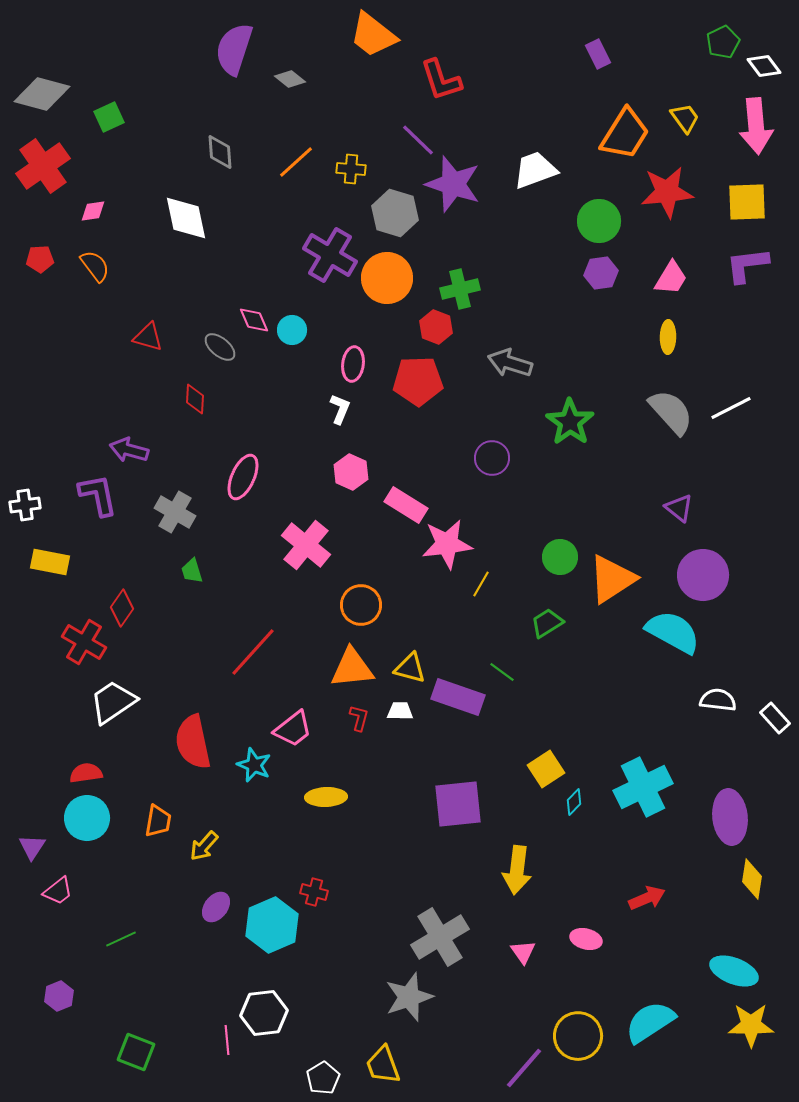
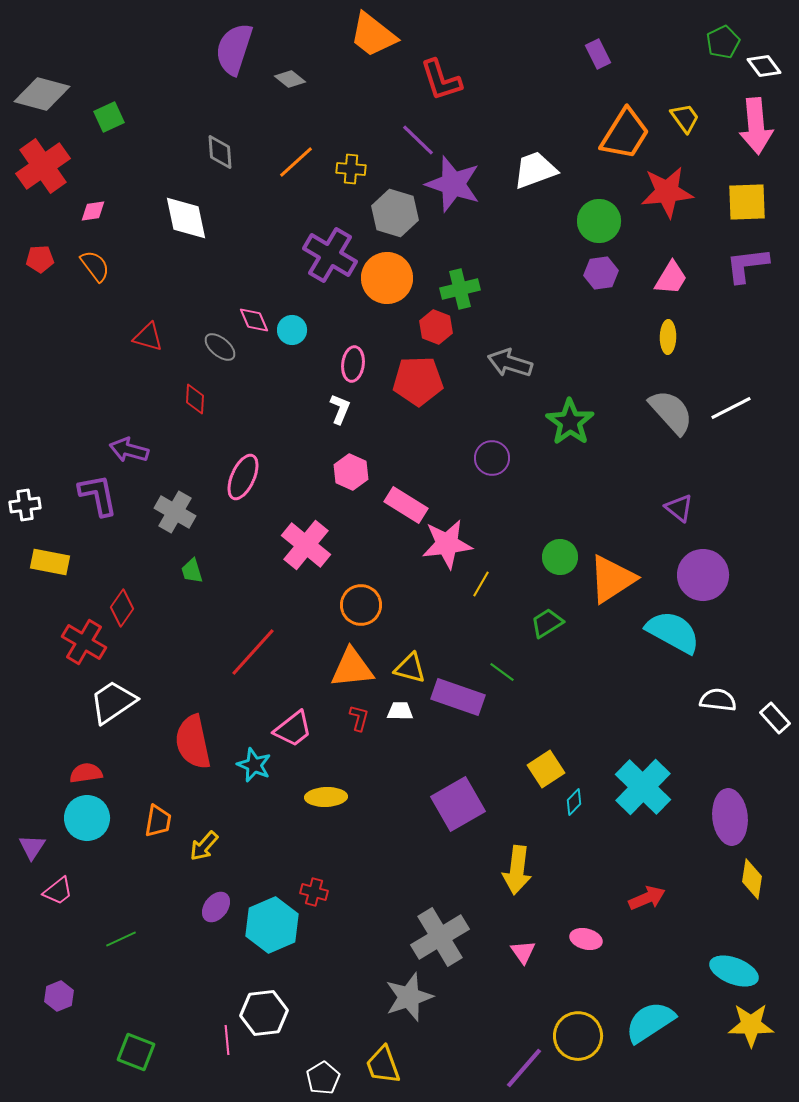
cyan cross at (643, 787): rotated 20 degrees counterclockwise
purple square at (458, 804): rotated 24 degrees counterclockwise
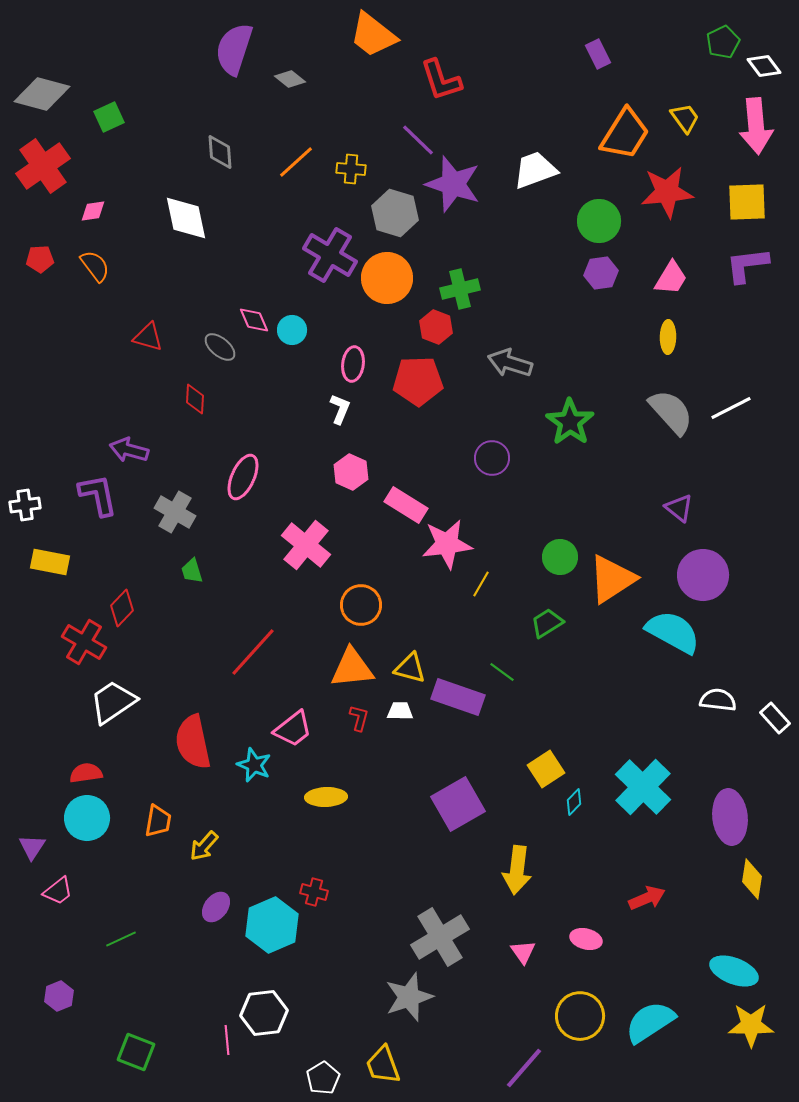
red diamond at (122, 608): rotated 9 degrees clockwise
yellow circle at (578, 1036): moved 2 px right, 20 px up
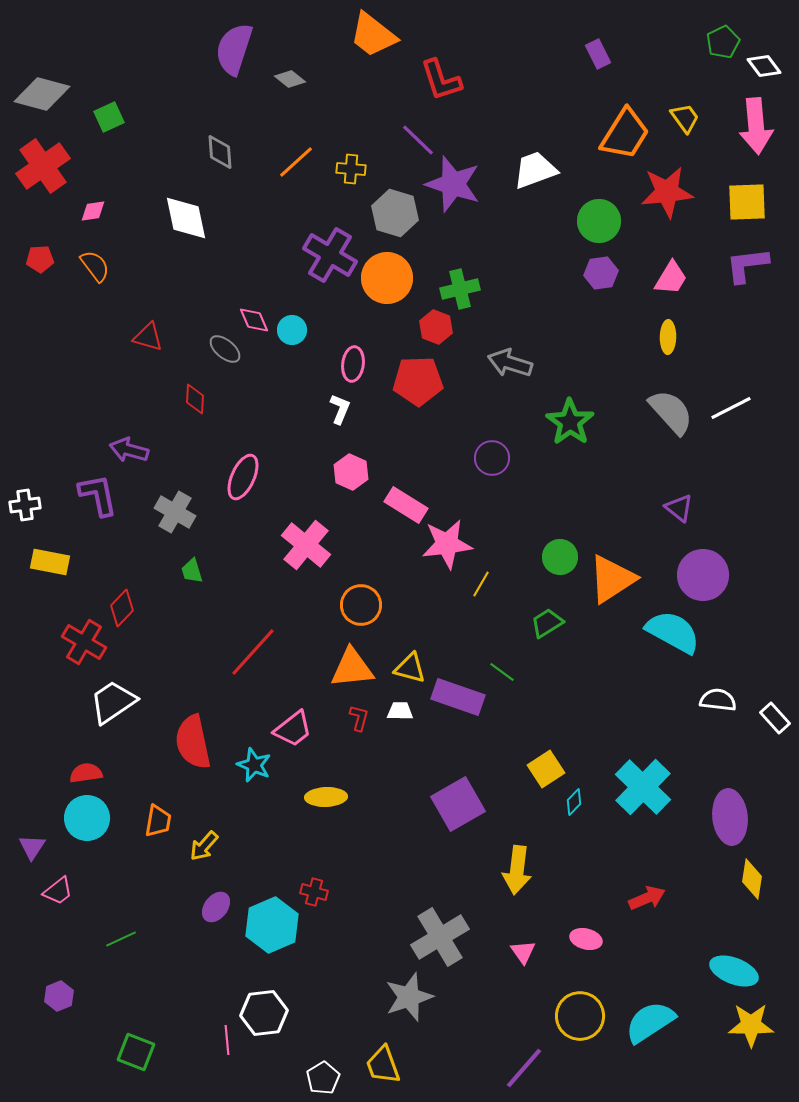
gray ellipse at (220, 347): moved 5 px right, 2 px down
